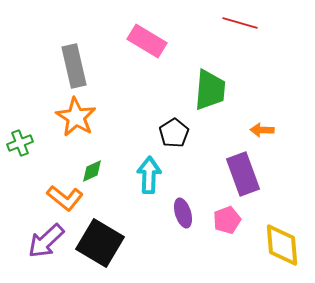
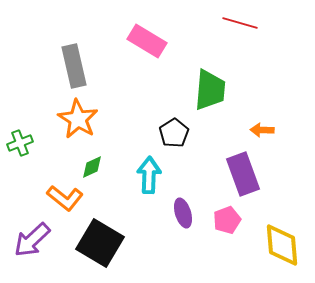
orange star: moved 2 px right, 2 px down
green diamond: moved 4 px up
purple arrow: moved 14 px left, 1 px up
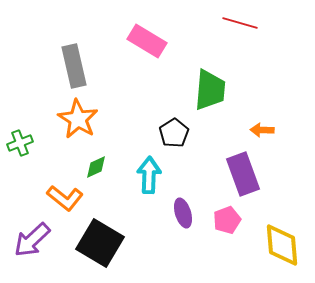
green diamond: moved 4 px right
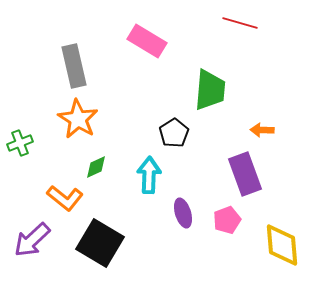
purple rectangle: moved 2 px right
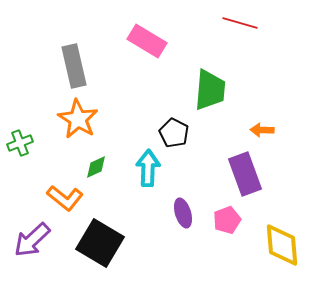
black pentagon: rotated 12 degrees counterclockwise
cyan arrow: moved 1 px left, 7 px up
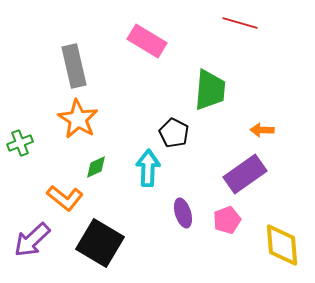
purple rectangle: rotated 75 degrees clockwise
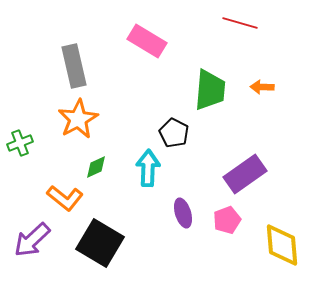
orange star: rotated 12 degrees clockwise
orange arrow: moved 43 px up
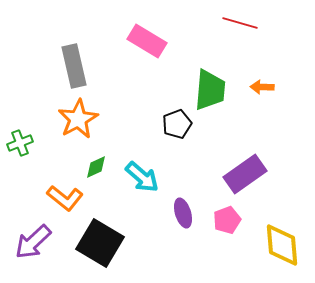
black pentagon: moved 3 px right, 9 px up; rotated 24 degrees clockwise
cyan arrow: moved 6 px left, 9 px down; rotated 129 degrees clockwise
purple arrow: moved 1 px right, 2 px down
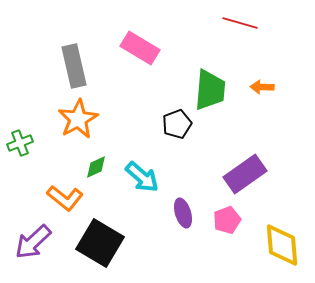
pink rectangle: moved 7 px left, 7 px down
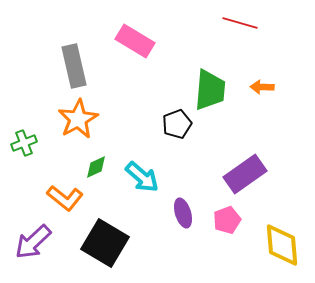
pink rectangle: moved 5 px left, 7 px up
green cross: moved 4 px right
black square: moved 5 px right
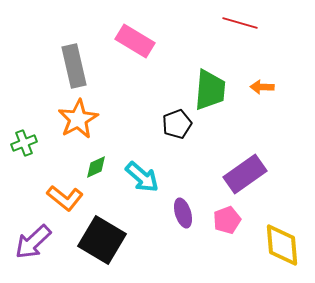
black square: moved 3 px left, 3 px up
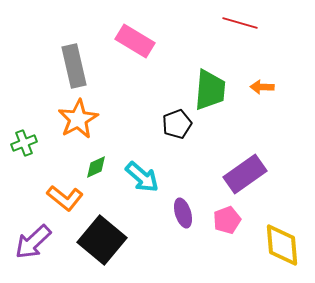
black square: rotated 9 degrees clockwise
